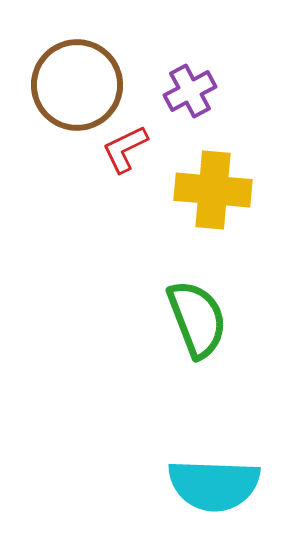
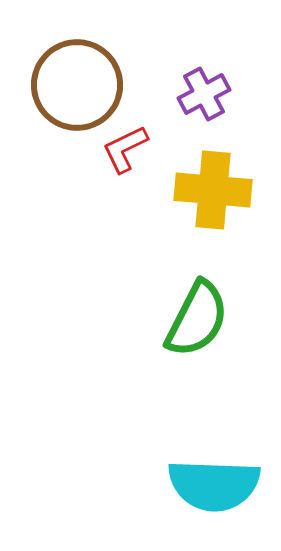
purple cross: moved 14 px right, 3 px down
green semicircle: rotated 48 degrees clockwise
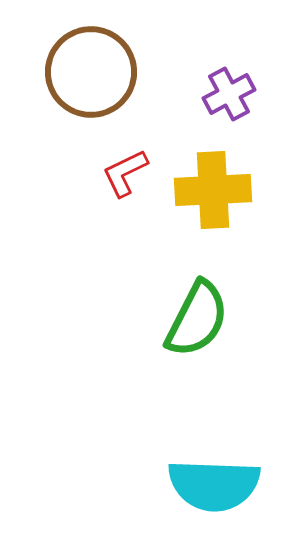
brown circle: moved 14 px right, 13 px up
purple cross: moved 25 px right
red L-shape: moved 24 px down
yellow cross: rotated 8 degrees counterclockwise
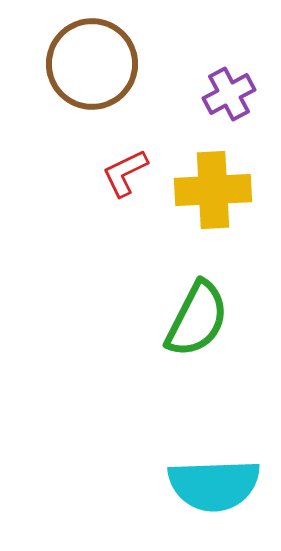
brown circle: moved 1 px right, 8 px up
cyan semicircle: rotated 4 degrees counterclockwise
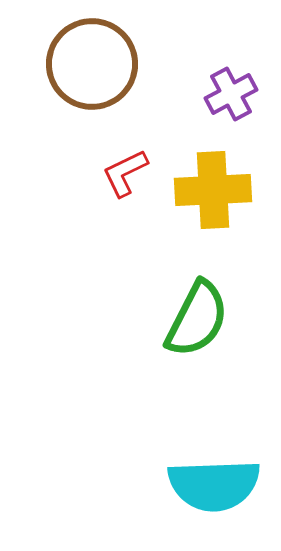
purple cross: moved 2 px right
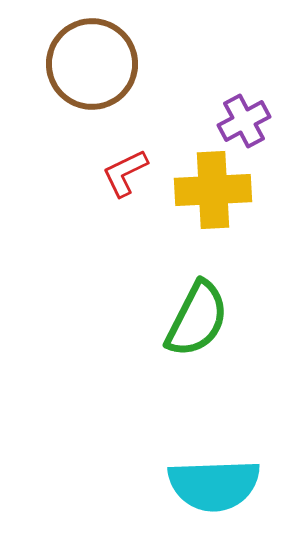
purple cross: moved 13 px right, 27 px down
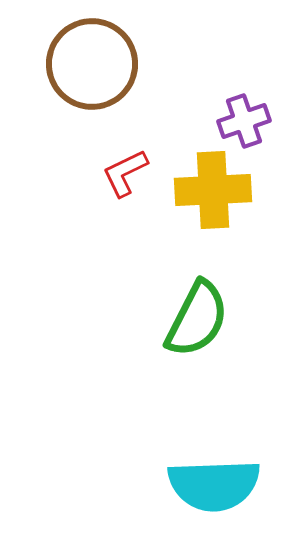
purple cross: rotated 9 degrees clockwise
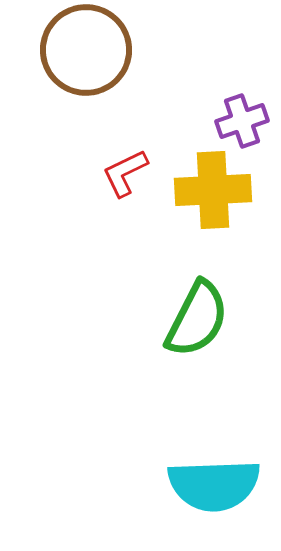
brown circle: moved 6 px left, 14 px up
purple cross: moved 2 px left
